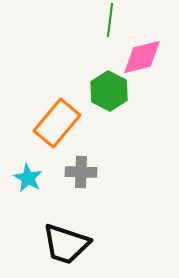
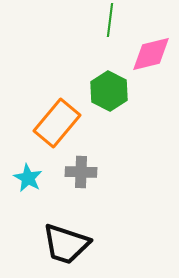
pink diamond: moved 9 px right, 3 px up
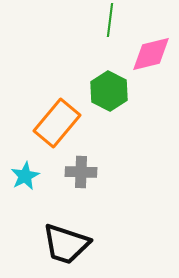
cyan star: moved 3 px left, 2 px up; rotated 16 degrees clockwise
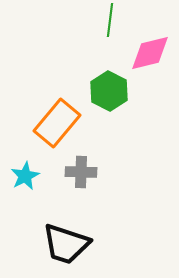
pink diamond: moved 1 px left, 1 px up
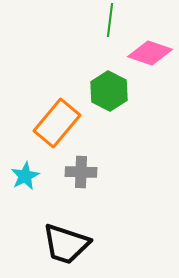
pink diamond: rotated 33 degrees clockwise
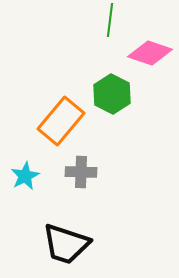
green hexagon: moved 3 px right, 3 px down
orange rectangle: moved 4 px right, 2 px up
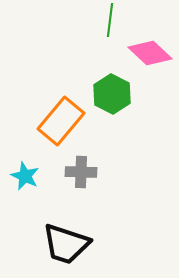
pink diamond: rotated 24 degrees clockwise
cyan star: rotated 20 degrees counterclockwise
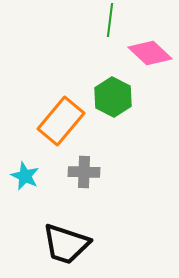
green hexagon: moved 1 px right, 3 px down
gray cross: moved 3 px right
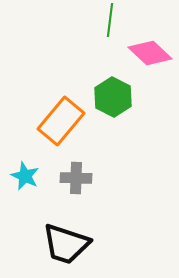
gray cross: moved 8 px left, 6 px down
